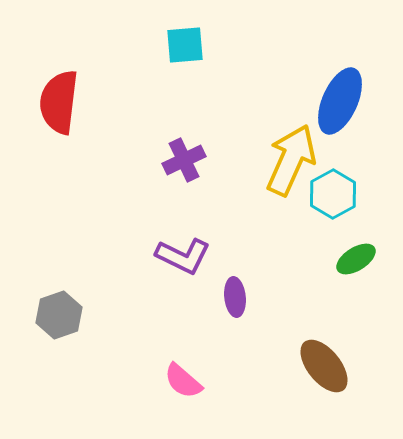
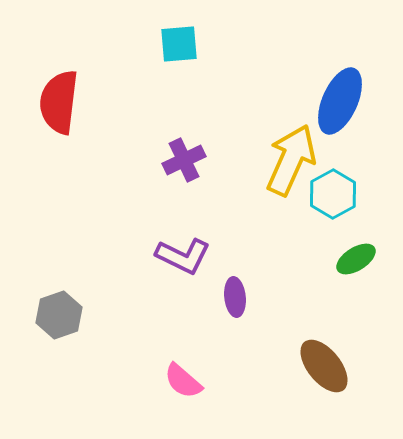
cyan square: moved 6 px left, 1 px up
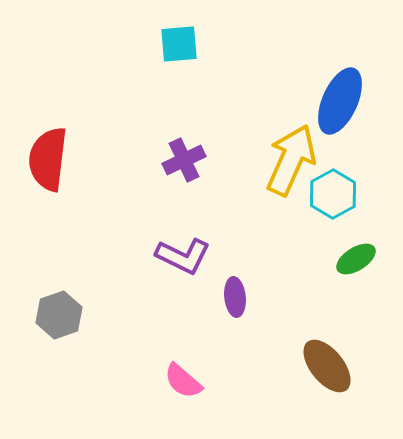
red semicircle: moved 11 px left, 57 px down
brown ellipse: moved 3 px right
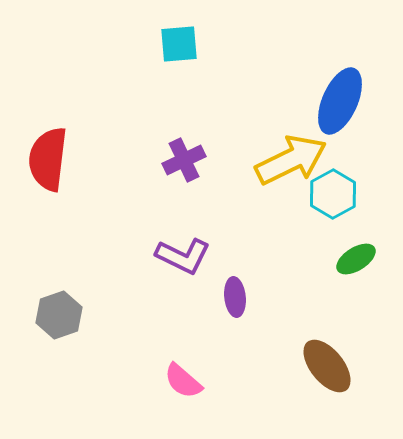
yellow arrow: rotated 40 degrees clockwise
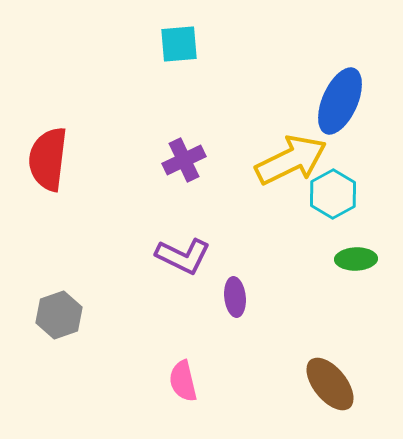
green ellipse: rotated 30 degrees clockwise
brown ellipse: moved 3 px right, 18 px down
pink semicircle: rotated 36 degrees clockwise
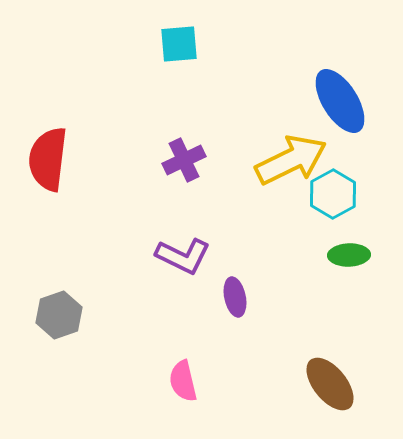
blue ellipse: rotated 56 degrees counterclockwise
green ellipse: moved 7 px left, 4 px up
purple ellipse: rotated 6 degrees counterclockwise
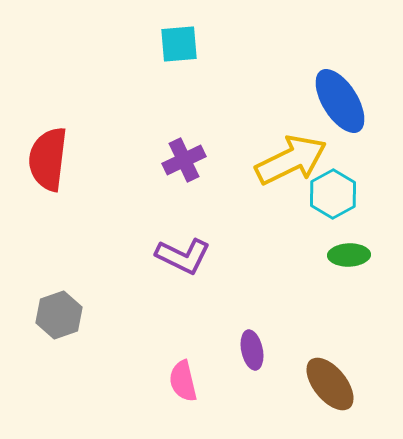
purple ellipse: moved 17 px right, 53 px down
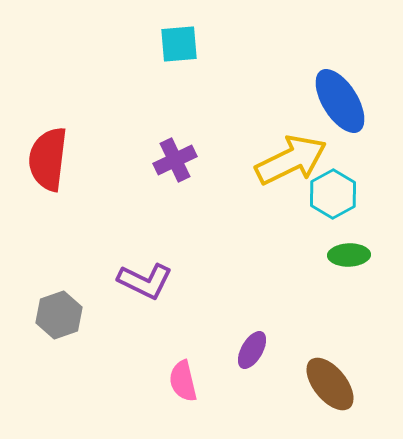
purple cross: moved 9 px left
purple L-shape: moved 38 px left, 25 px down
purple ellipse: rotated 42 degrees clockwise
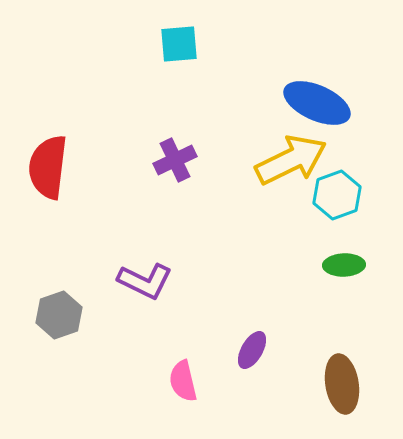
blue ellipse: moved 23 px left, 2 px down; rotated 34 degrees counterclockwise
red semicircle: moved 8 px down
cyan hexagon: moved 4 px right, 1 px down; rotated 9 degrees clockwise
green ellipse: moved 5 px left, 10 px down
brown ellipse: moved 12 px right; rotated 30 degrees clockwise
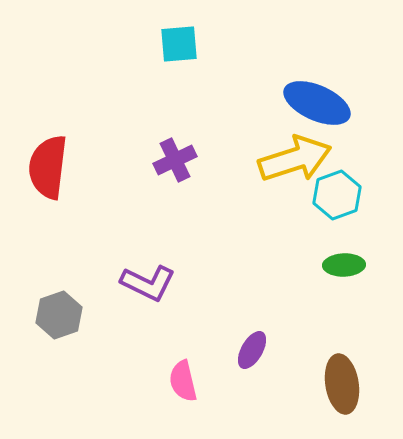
yellow arrow: moved 4 px right, 1 px up; rotated 8 degrees clockwise
purple L-shape: moved 3 px right, 2 px down
